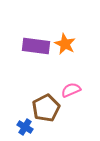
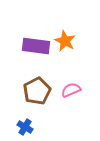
orange star: moved 3 px up
brown pentagon: moved 9 px left, 17 px up
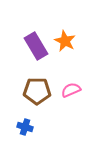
purple rectangle: rotated 52 degrees clockwise
brown pentagon: rotated 28 degrees clockwise
blue cross: rotated 14 degrees counterclockwise
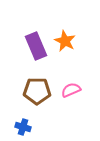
purple rectangle: rotated 8 degrees clockwise
blue cross: moved 2 px left
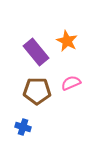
orange star: moved 2 px right
purple rectangle: moved 6 px down; rotated 16 degrees counterclockwise
pink semicircle: moved 7 px up
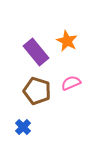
brown pentagon: rotated 16 degrees clockwise
blue cross: rotated 28 degrees clockwise
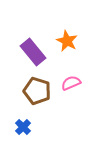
purple rectangle: moved 3 px left
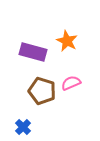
purple rectangle: rotated 36 degrees counterclockwise
brown pentagon: moved 5 px right
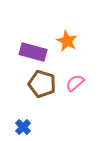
pink semicircle: moved 4 px right; rotated 18 degrees counterclockwise
brown pentagon: moved 7 px up
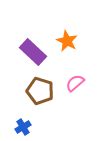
purple rectangle: rotated 28 degrees clockwise
brown pentagon: moved 2 px left, 7 px down
blue cross: rotated 14 degrees clockwise
